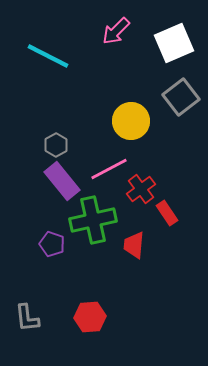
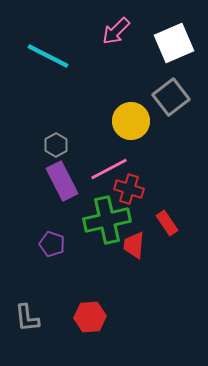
gray square: moved 10 px left
purple rectangle: rotated 12 degrees clockwise
red cross: moved 12 px left; rotated 36 degrees counterclockwise
red rectangle: moved 10 px down
green cross: moved 14 px right
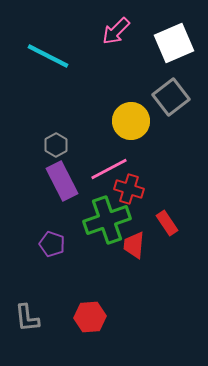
green cross: rotated 6 degrees counterclockwise
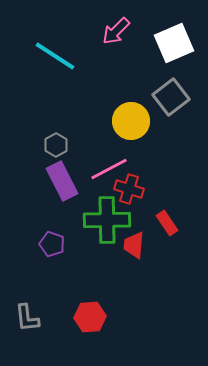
cyan line: moved 7 px right; rotated 6 degrees clockwise
green cross: rotated 18 degrees clockwise
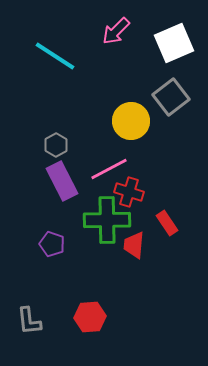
red cross: moved 3 px down
gray L-shape: moved 2 px right, 3 px down
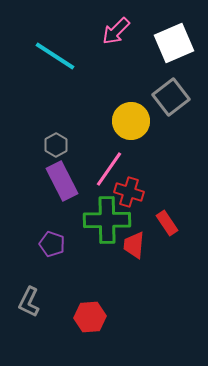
pink line: rotated 27 degrees counterclockwise
gray L-shape: moved 19 px up; rotated 32 degrees clockwise
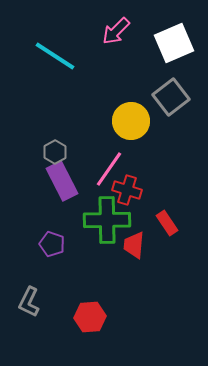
gray hexagon: moved 1 px left, 7 px down
red cross: moved 2 px left, 2 px up
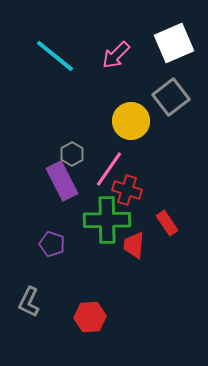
pink arrow: moved 24 px down
cyan line: rotated 6 degrees clockwise
gray hexagon: moved 17 px right, 2 px down
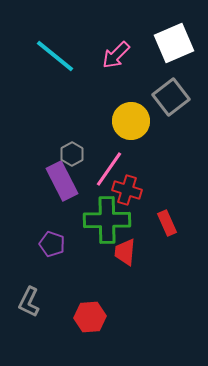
red rectangle: rotated 10 degrees clockwise
red trapezoid: moved 9 px left, 7 px down
